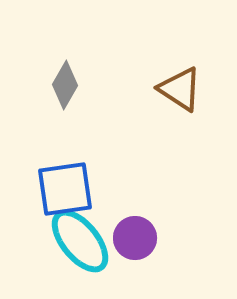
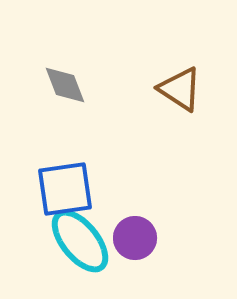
gray diamond: rotated 51 degrees counterclockwise
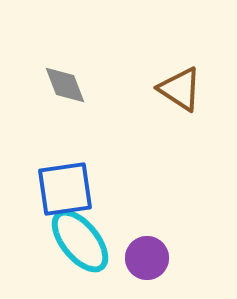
purple circle: moved 12 px right, 20 px down
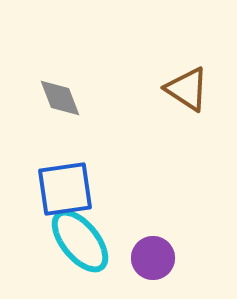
gray diamond: moved 5 px left, 13 px down
brown triangle: moved 7 px right
purple circle: moved 6 px right
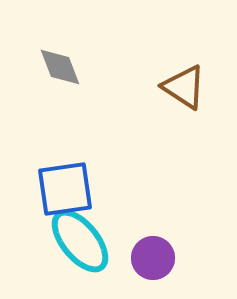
brown triangle: moved 3 px left, 2 px up
gray diamond: moved 31 px up
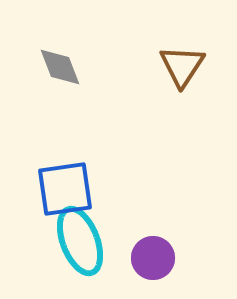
brown triangle: moved 2 px left, 21 px up; rotated 30 degrees clockwise
cyan ellipse: rotated 18 degrees clockwise
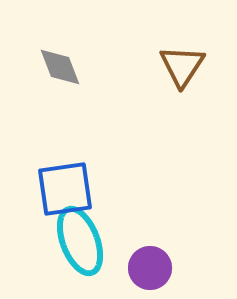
purple circle: moved 3 px left, 10 px down
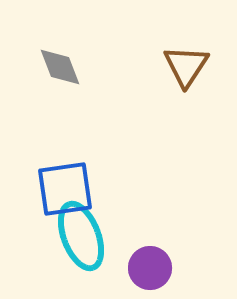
brown triangle: moved 4 px right
cyan ellipse: moved 1 px right, 5 px up
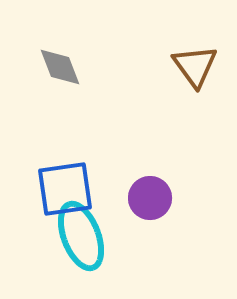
brown triangle: moved 9 px right; rotated 9 degrees counterclockwise
purple circle: moved 70 px up
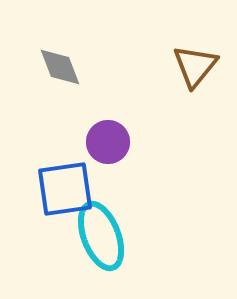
brown triangle: rotated 15 degrees clockwise
purple circle: moved 42 px left, 56 px up
cyan ellipse: moved 20 px right
